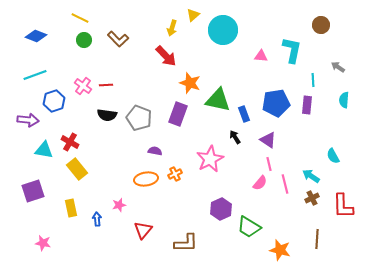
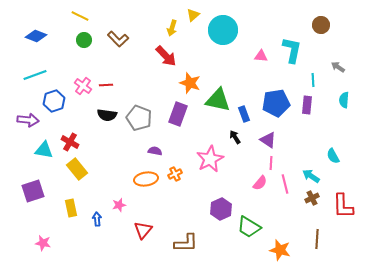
yellow line at (80, 18): moved 2 px up
pink line at (269, 164): moved 2 px right, 1 px up; rotated 16 degrees clockwise
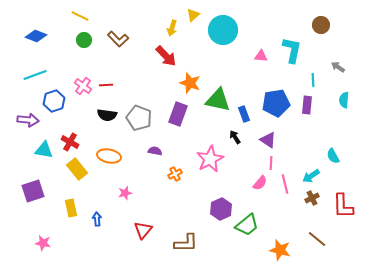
cyan arrow at (311, 176): rotated 66 degrees counterclockwise
orange ellipse at (146, 179): moved 37 px left, 23 px up; rotated 20 degrees clockwise
pink star at (119, 205): moved 6 px right, 12 px up
green trapezoid at (249, 227): moved 2 px left, 2 px up; rotated 70 degrees counterclockwise
brown line at (317, 239): rotated 54 degrees counterclockwise
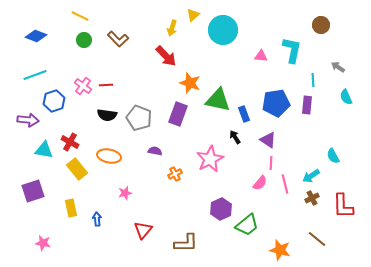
cyan semicircle at (344, 100): moved 2 px right, 3 px up; rotated 28 degrees counterclockwise
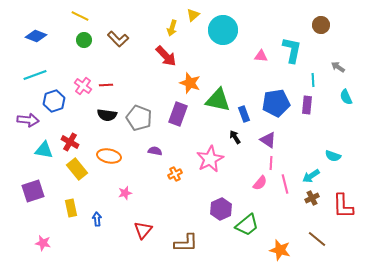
cyan semicircle at (333, 156): rotated 42 degrees counterclockwise
